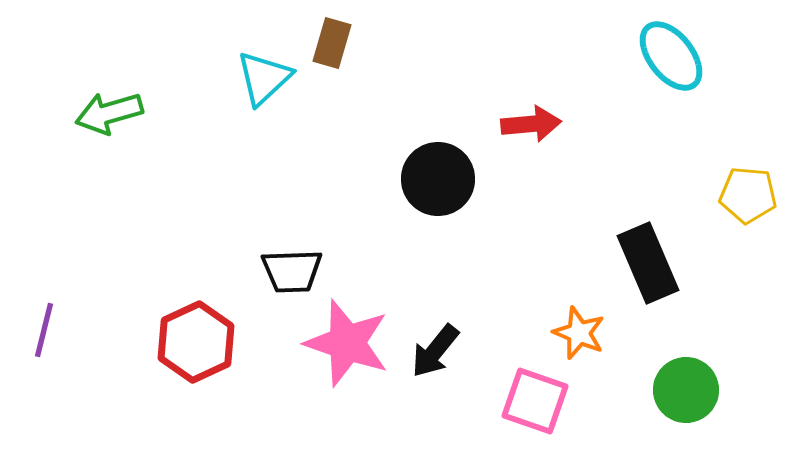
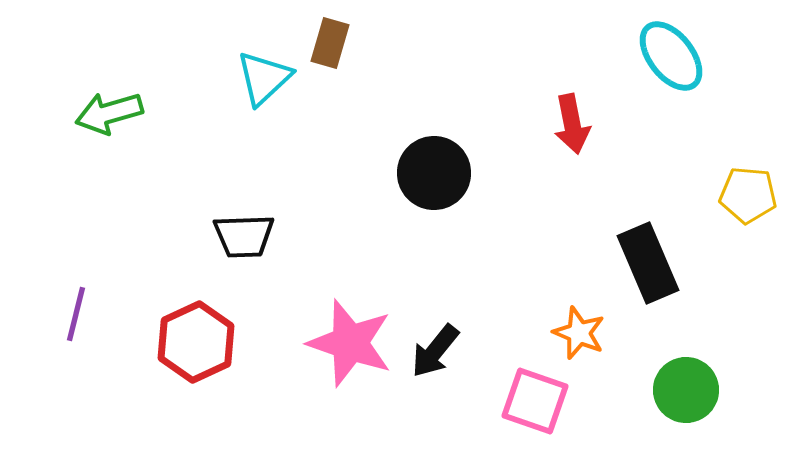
brown rectangle: moved 2 px left
red arrow: moved 41 px right; rotated 84 degrees clockwise
black circle: moved 4 px left, 6 px up
black trapezoid: moved 48 px left, 35 px up
purple line: moved 32 px right, 16 px up
pink star: moved 3 px right
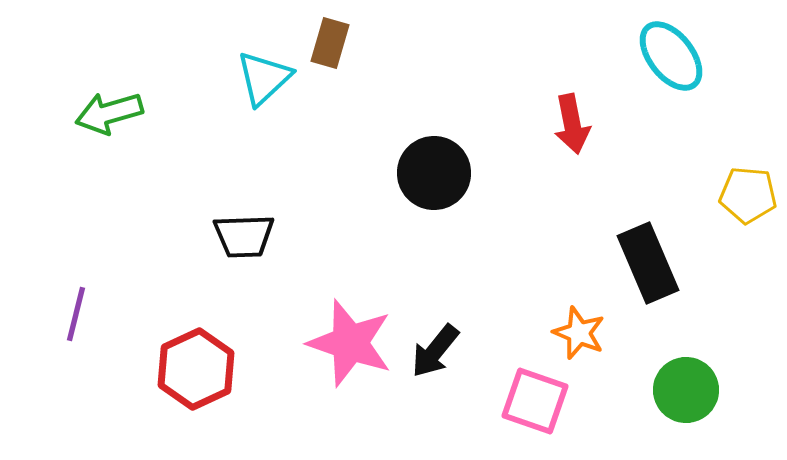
red hexagon: moved 27 px down
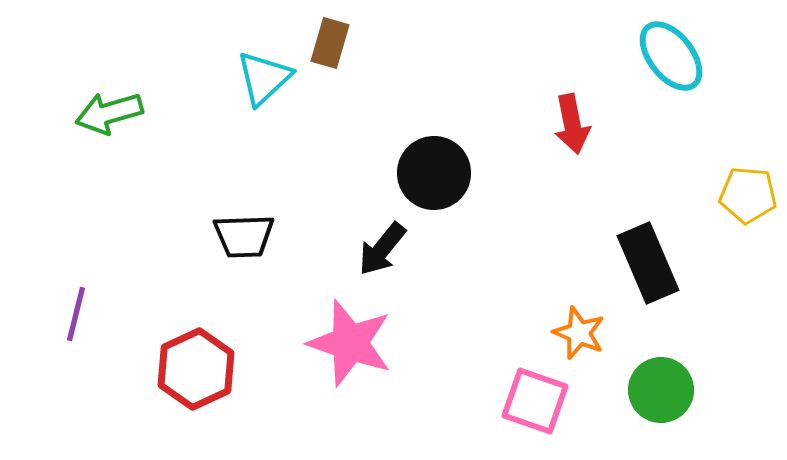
black arrow: moved 53 px left, 102 px up
green circle: moved 25 px left
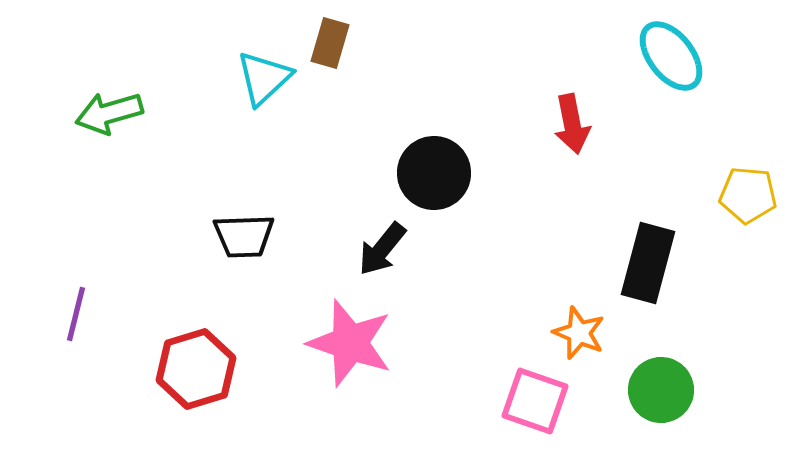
black rectangle: rotated 38 degrees clockwise
red hexagon: rotated 8 degrees clockwise
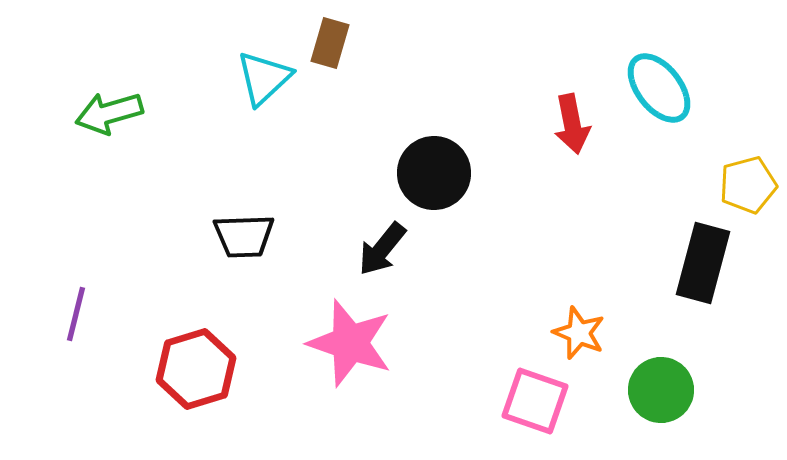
cyan ellipse: moved 12 px left, 32 px down
yellow pentagon: moved 10 px up; rotated 20 degrees counterclockwise
black rectangle: moved 55 px right
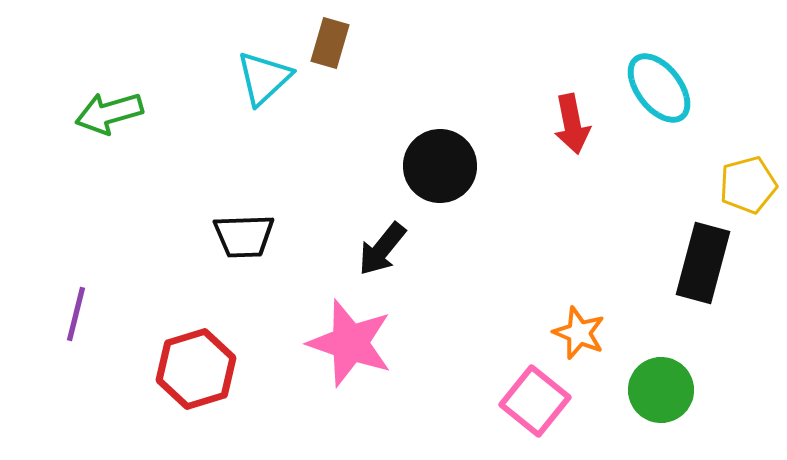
black circle: moved 6 px right, 7 px up
pink square: rotated 20 degrees clockwise
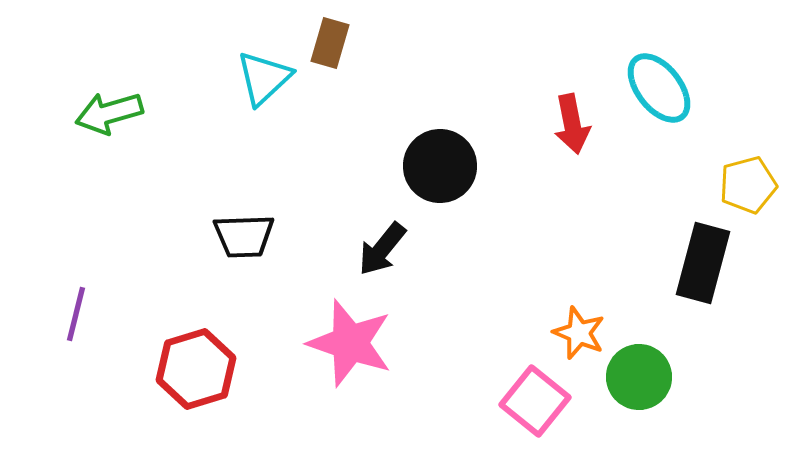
green circle: moved 22 px left, 13 px up
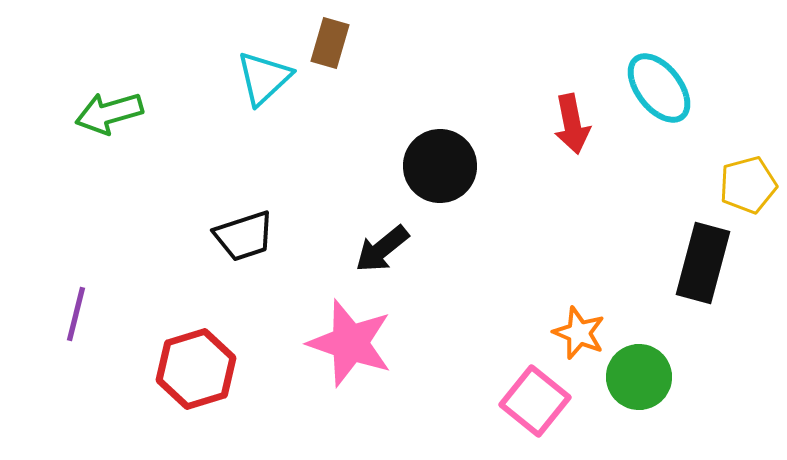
black trapezoid: rotated 16 degrees counterclockwise
black arrow: rotated 12 degrees clockwise
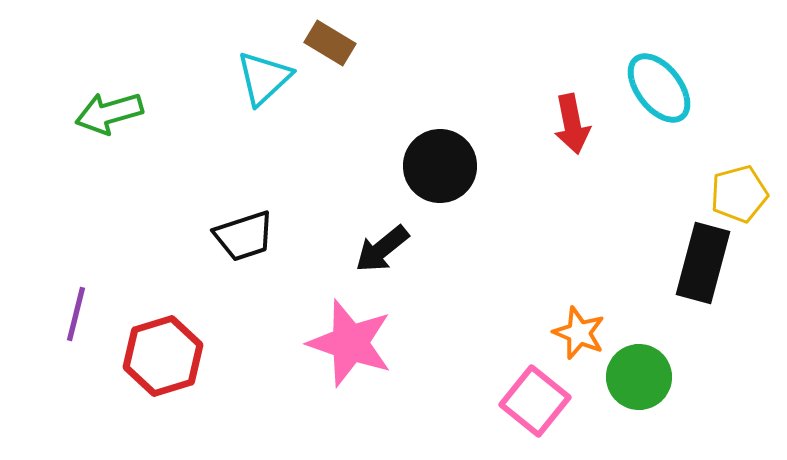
brown rectangle: rotated 75 degrees counterclockwise
yellow pentagon: moved 9 px left, 9 px down
red hexagon: moved 33 px left, 13 px up
